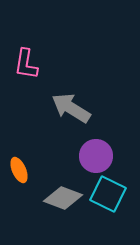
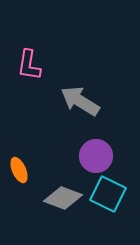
pink L-shape: moved 3 px right, 1 px down
gray arrow: moved 9 px right, 7 px up
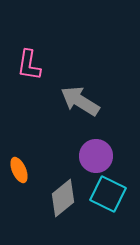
gray diamond: rotated 60 degrees counterclockwise
